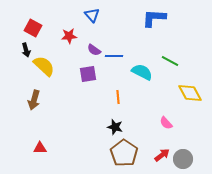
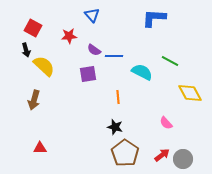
brown pentagon: moved 1 px right
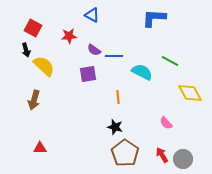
blue triangle: rotated 21 degrees counterclockwise
red arrow: rotated 84 degrees counterclockwise
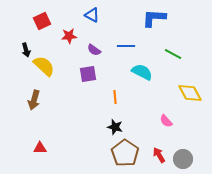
red square: moved 9 px right, 7 px up; rotated 36 degrees clockwise
blue line: moved 12 px right, 10 px up
green line: moved 3 px right, 7 px up
orange line: moved 3 px left
pink semicircle: moved 2 px up
red arrow: moved 3 px left
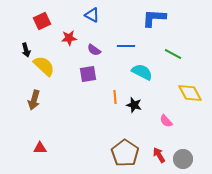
red star: moved 2 px down
black star: moved 19 px right, 22 px up
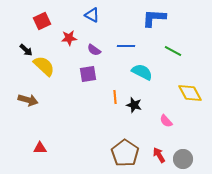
black arrow: rotated 32 degrees counterclockwise
green line: moved 3 px up
brown arrow: moved 6 px left; rotated 90 degrees counterclockwise
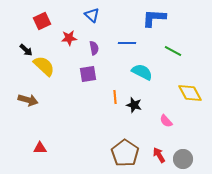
blue triangle: rotated 14 degrees clockwise
blue line: moved 1 px right, 3 px up
purple semicircle: moved 2 px up; rotated 136 degrees counterclockwise
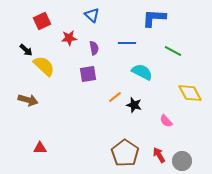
orange line: rotated 56 degrees clockwise
gray circle: moved 1 px left, 2 px down
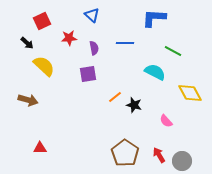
blue line: moved 2 px left
black arrow: moved 1 px right, 7 px up
cyan semicircle: moved 13 px right
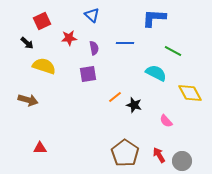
yellow semicircle: rotated 25 degrees counterclockwise
cyan semicircle: moved 1 px right, 1 px down
